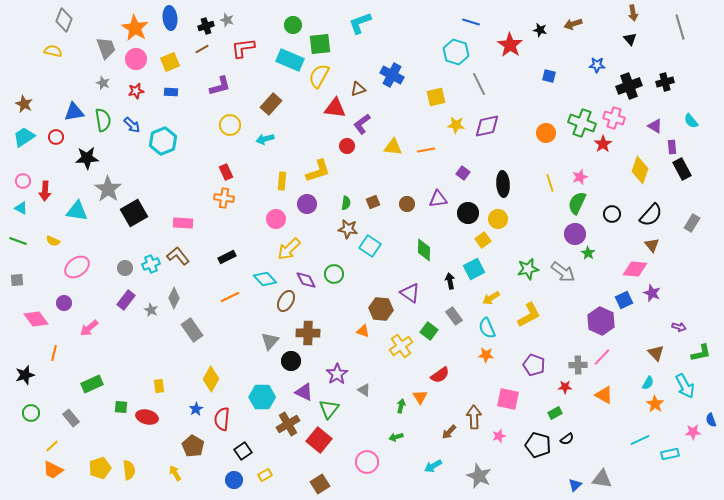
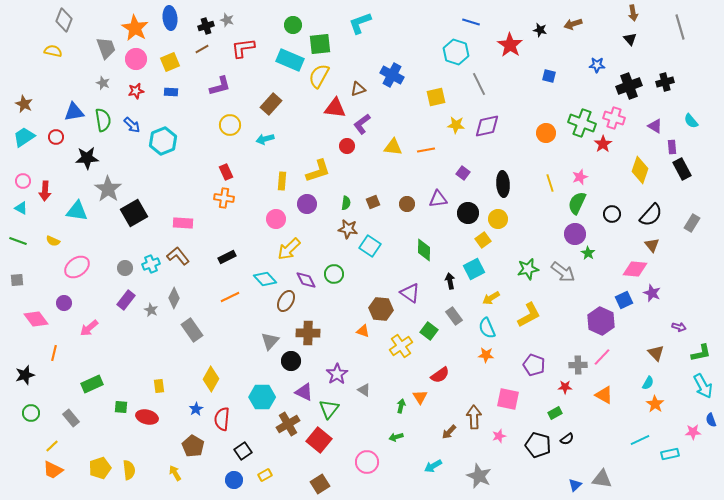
cyan arrow at (685, 386): moved 18 px right
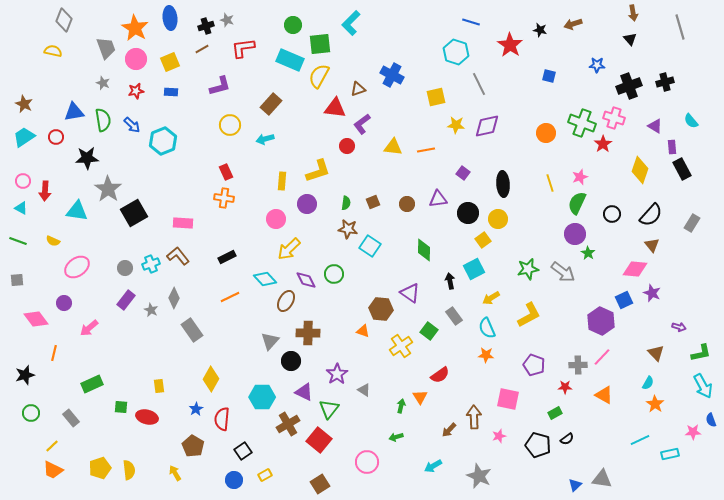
cyan L-shape at (360, 23): moved 9 px left; rotated 25 degrees counterclockwise
brown arrow at (449, 432): moved 2 px up
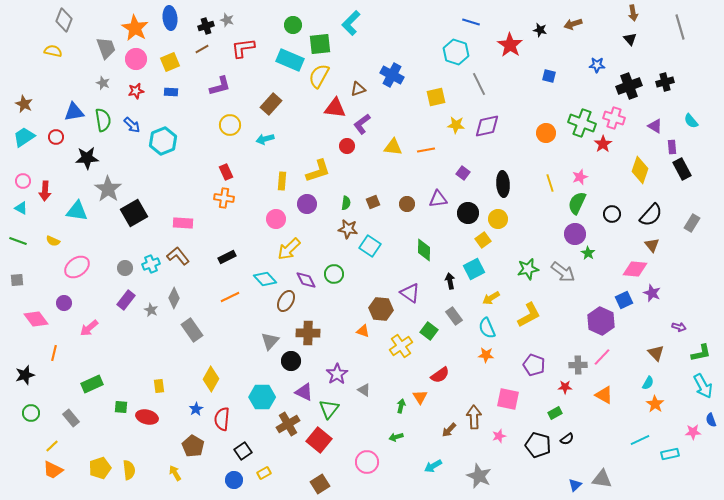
yellow rectangle at (265, 475): moved 1 px left, 2 px up
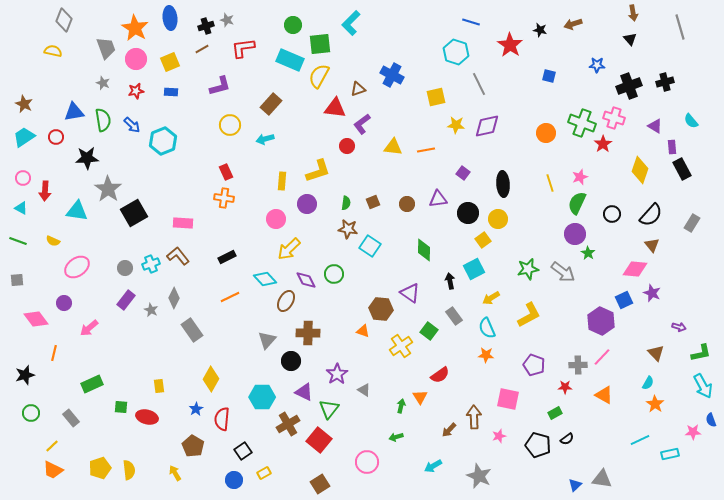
pink circle at (23, 181): moved 3 px up
gray triangle at (270, 341): moved 3 px left, 1 px up
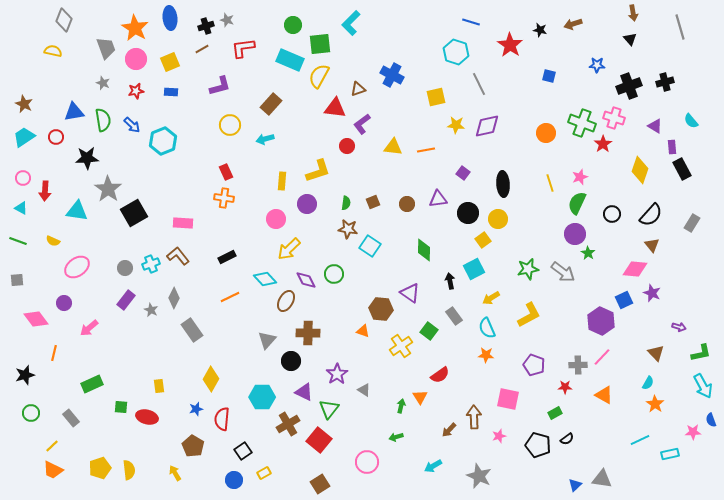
blue star at (196, 409): rotated 16 degrees clockwise
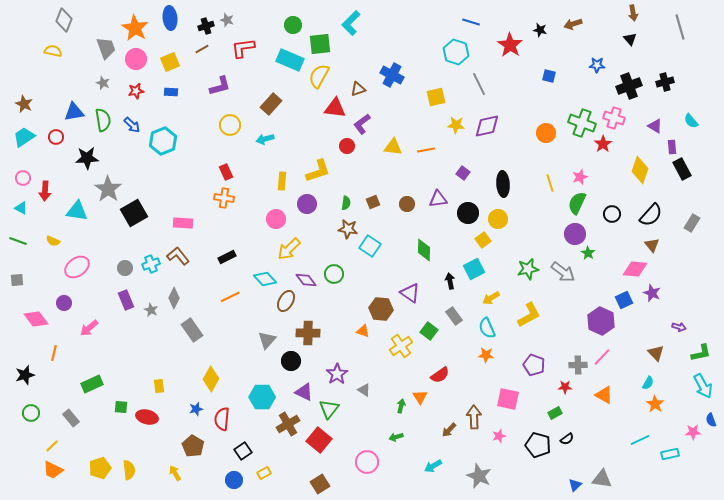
purple diamond at (306, 280): rotated 10 degrees counterclockwise
purple rectangle at (126, 300): rotated 60 degrees counterclockwise
